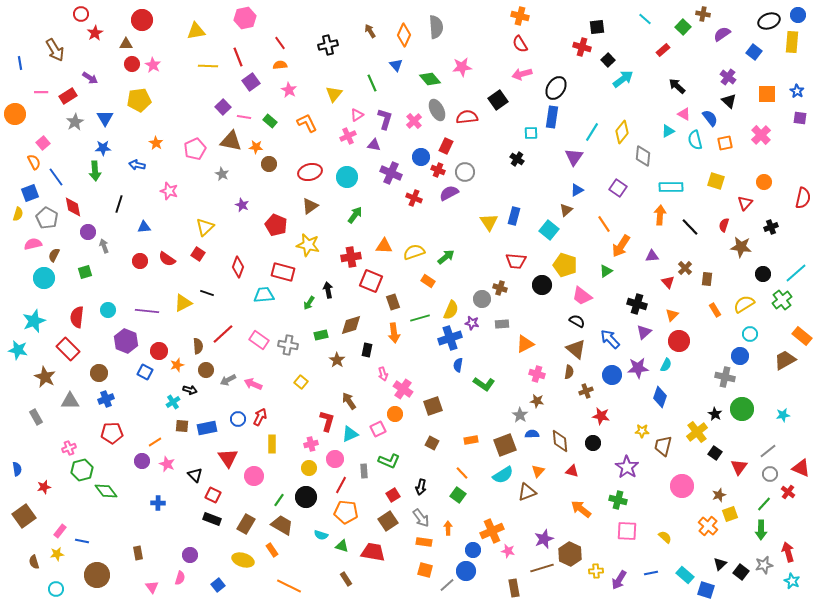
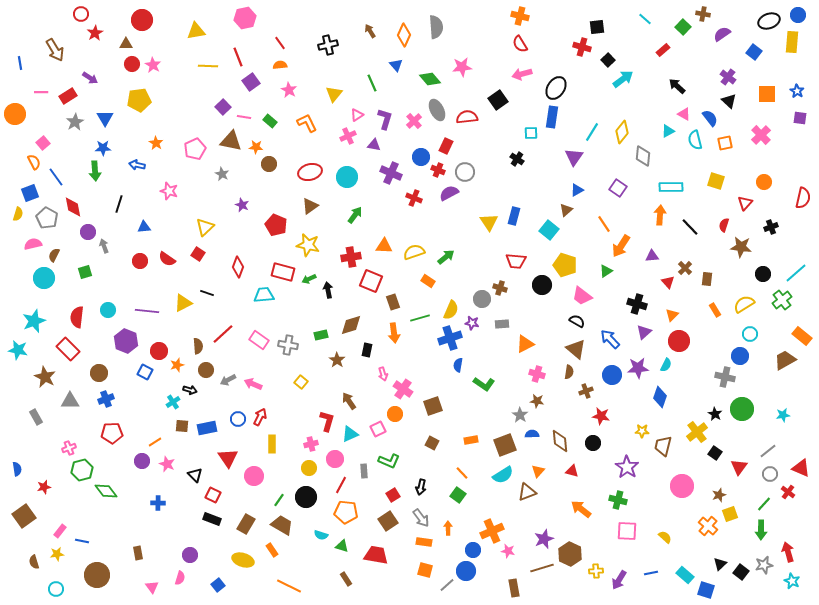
green arrow at (309, 303): moved 24 px up; rotated 32 degrees clockwise
red trapezoid at (373, 552): moved 3 px right, 3 px down
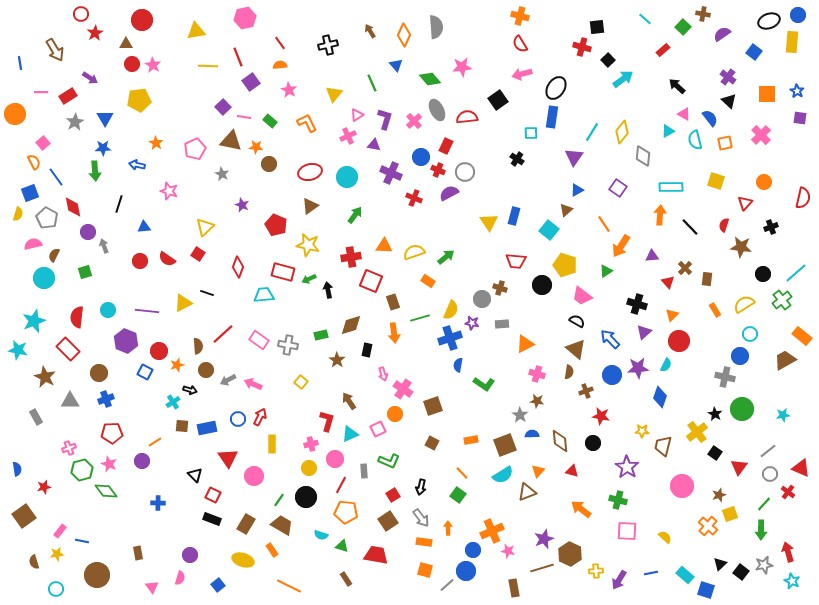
pink star at (167, 464): moved 58 px left
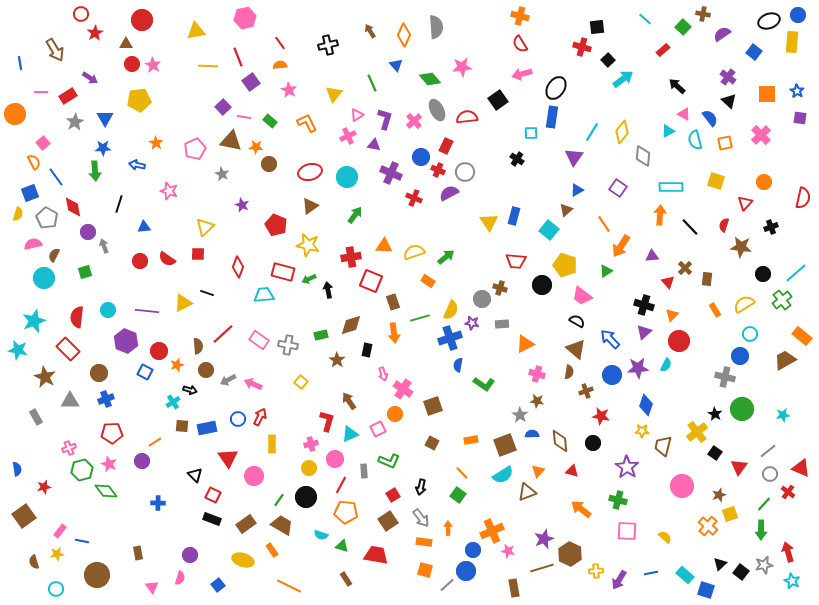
red square at (198, 254): rotated 32 degrees counterclockwise
black cross at (637, 304): moved 7 px right, 1 px down
blue diamond at (660, 397): moved 14 px left, 8 px down
brown rectangle at (246, 524): rotated 24 degrees clockwise
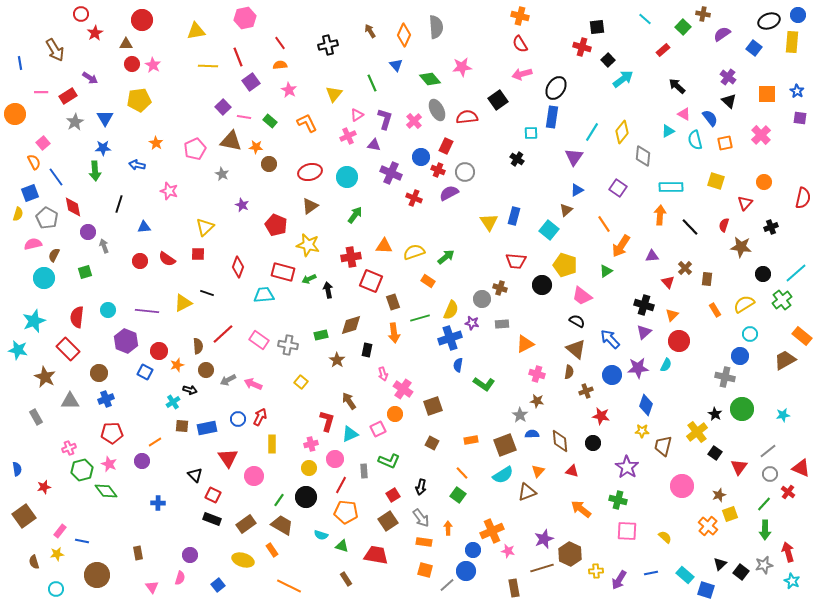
blue square at (754, 52): moved 4 px up
green arrow at (761, 530): moved 4 px right
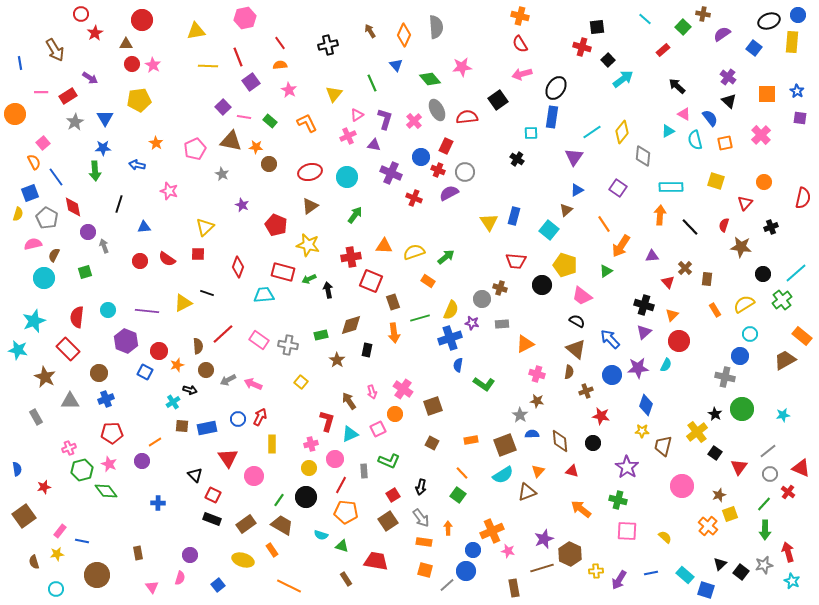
cyan line at (592, 132): rotated 24 degrees clockwise
pink arrow at (383, 374): moved 11 px left, 18 px down
red trapezoid at (376, 555): moved 6 px down
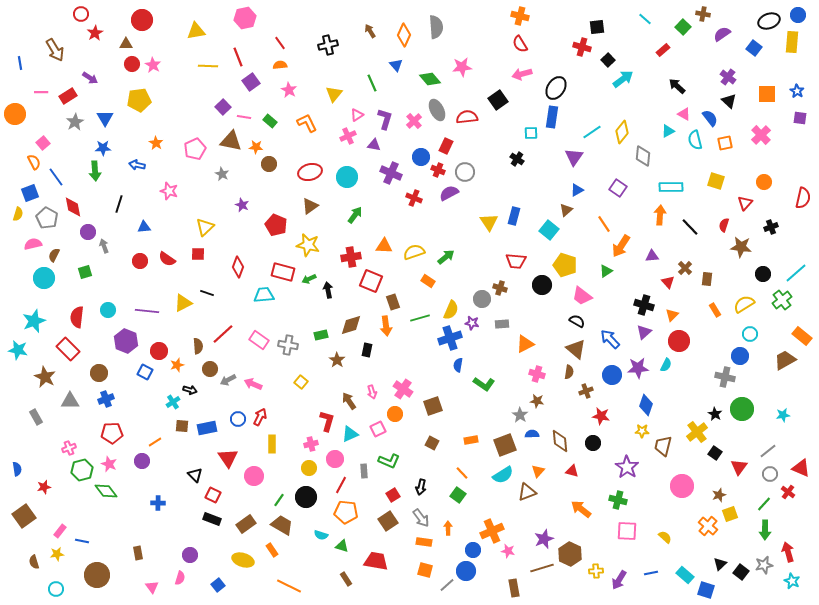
orange arrow at (394, 333): moved 8 px left, 7 px up
brown circle at (206, 370): moved 4 px right, 1 px up
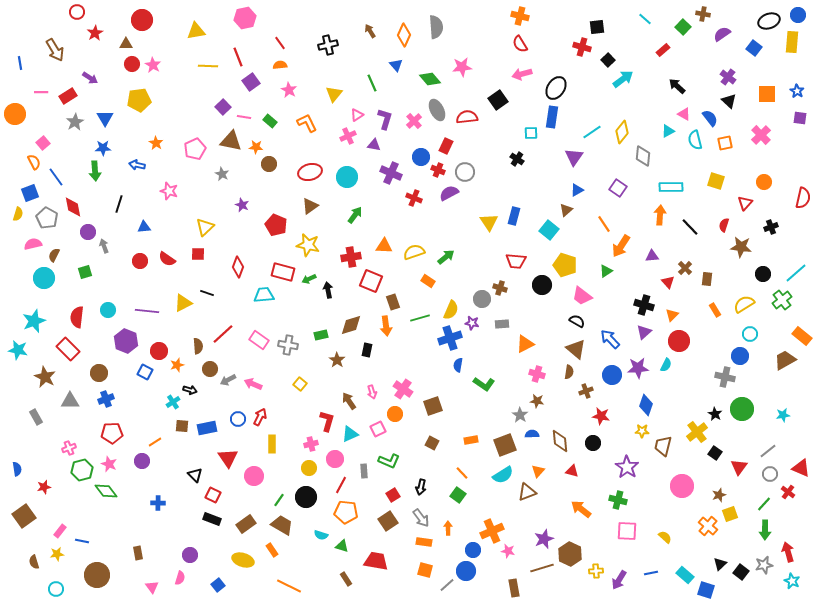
red circle at (81, 14): moved 4 px left, 2 px up
yellow square at (301, 382): moved 1 px left, 2 px down
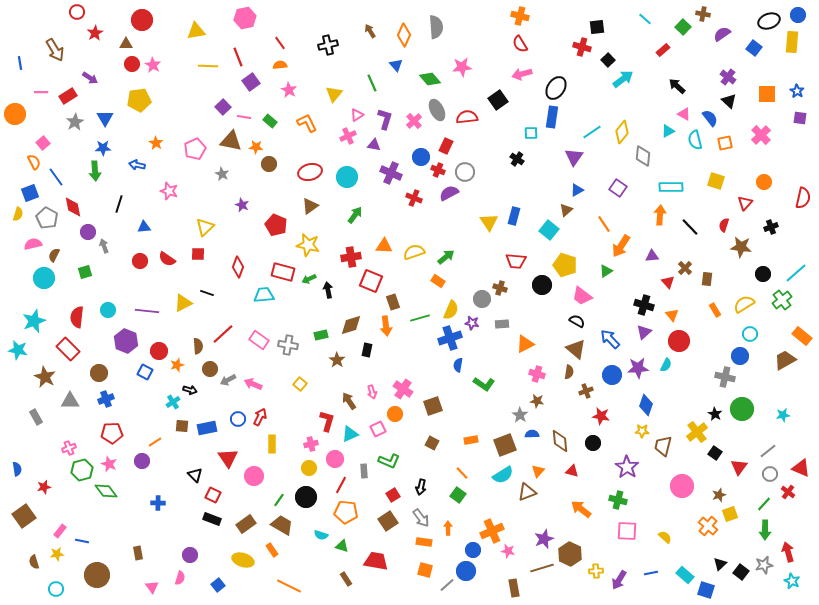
orange rectangle at (428, 281): moved 10 px right
orange triangle at (672, 315): rotated 24 degrees counterclockwise
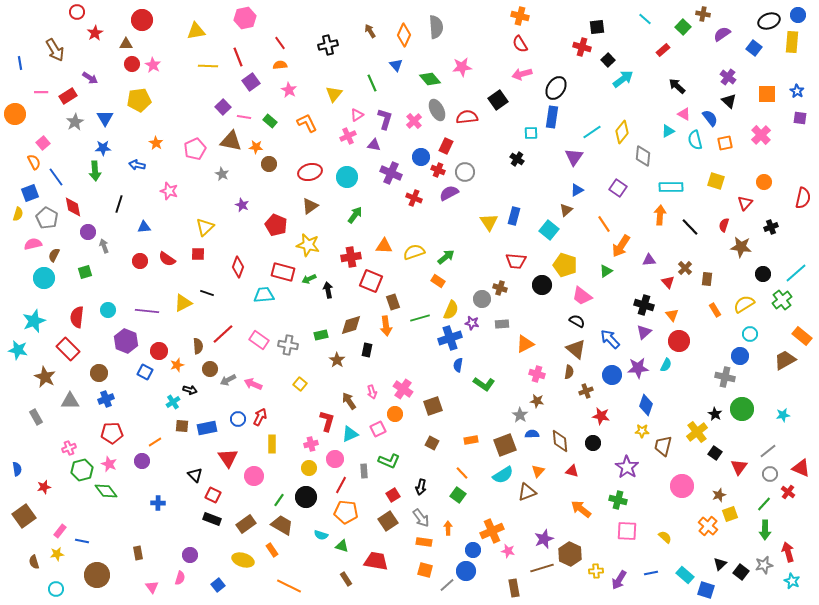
purple triangle at (652, 256): moved 3 px left, 4 px down
